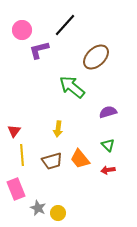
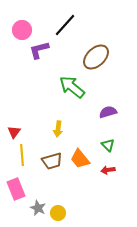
red triangle: moved 1 px down
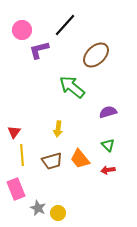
brown ellipse: moved 2 px up
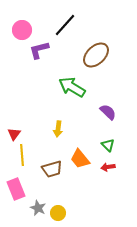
green arrow: rotated 8 degrees counterclockwise
purple semicircle: rotated 60 degrees clockwise
red triangle: moved 2 px down
brown trapezoid: moved 8 px down
red arrow: moved 3 px up
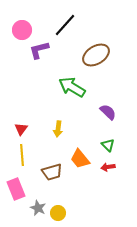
brown ellipse: rotated 12 degrees clockwise
red triangle: moved 7 px right, 5 px up
brown trapezoid: moved 3 px down
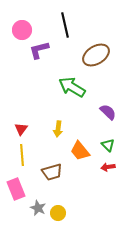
black line: rotated 55 degrees counterclockwise
orange trapezoid: moved 8 px up
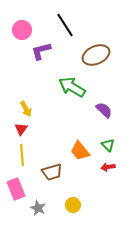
black line: rotated 20 degrees counterclockwise
purple L-shape: moved 2 px right, 1 px down
brown ellipse: rotated 8 degrees clockwise
purple semicircle: moved 4 px left, 2 px up
yellow arrow: moved 32 px left, 20 px up; rotated 35 degrees counterclockwise
yellow circle: moved 15 px right, 8 px up
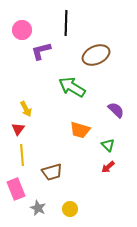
black line: moved 1 px right, 2 px up; rotated 35 degrees clockwise
purple semicircle: moved 12 px right
red triangle: moved 3 px left
orange trapezoid: moved 21 px up; rotated 35 degrees counterclockwise
red arrow: rotated 32 degrees counterclockwise
yellow circle: moved 3 px left, 4 px down
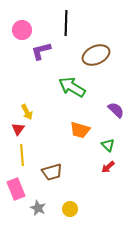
yellow arrow: moved 1 px right, 3 px down
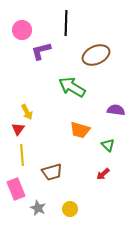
purple semicircle: rotated 36 degrees counterclockwise
red arrow: moved 5 px left, 7 px down
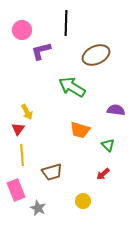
pink rectangle: moved 1 px down
yellow circle: moved 13 px right, 8 px up
